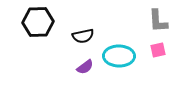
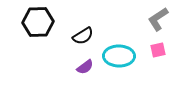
gray L-shape: moved 2 px up; rotated 60 degrees clockwise
black semicircle: rotated 20 degrees counterclockwise
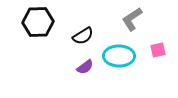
gray L-shape: moved 26 px left
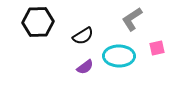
pink square: moved 1 px left, 2 px up
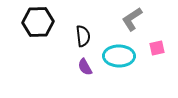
black semicircle: rotated 65 degrees counterclockwise
purple semicircle: rotated 96 degrees clockwise
